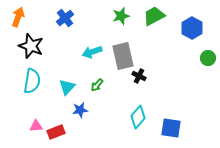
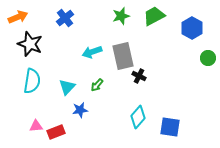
orange arrow: rotated 48 degrees clockwise
black star: moved 1 px left, 2 px up
blue square: moved 1 px left, 1 px up
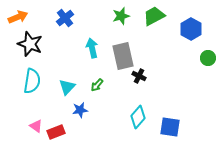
blue hexagon: moved 1 px left, 1 px down
cyan arrow: moved 4 px up; rotated 96 degrees clockwise
pink triangle: rotated 40 degrees clockwise
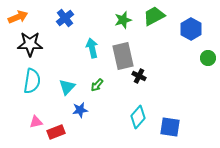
green star: moved 2 px right, 4 px down
black star: rotated 20 degrees counterclockwise
pink triangle: moved 4 px up; rotated 48 degrees counterclockwise
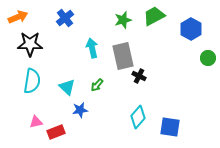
cyan triangle: rotated 30 degrees counterclockwise
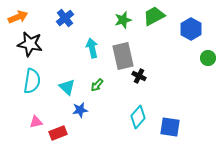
black star: rotated 10 degrees clockwise
red rectangle: moved 2 px right, 1 px down
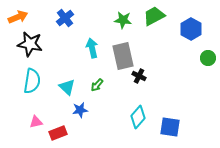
green star: rotated 24 degrees clockwise
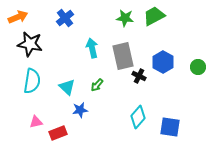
green star: moved 2 px right, 2 px up
blue hexagon: moved 28 px left, 33 px down
green circle: moved 10 px left, 9 px down
